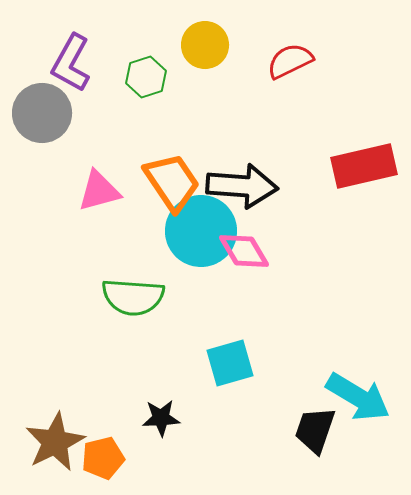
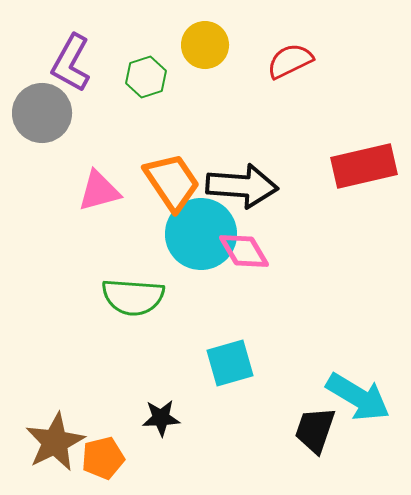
cyan circle: moved 3 px down
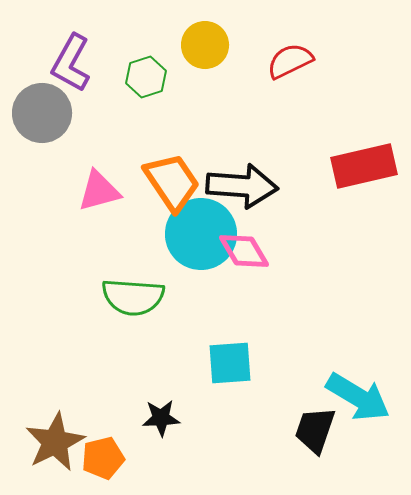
cyan square: rotated 12 degrees clockwise
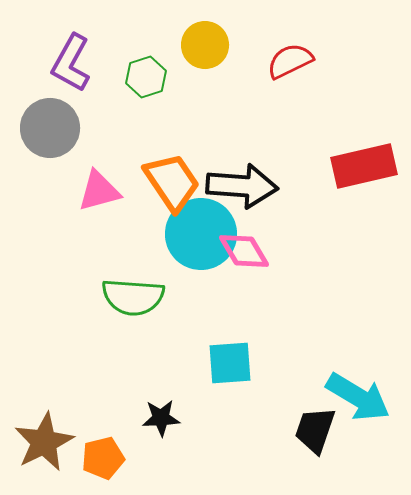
gray circle: moved 8 px right, 15 px down
brown star: moved 11 px left
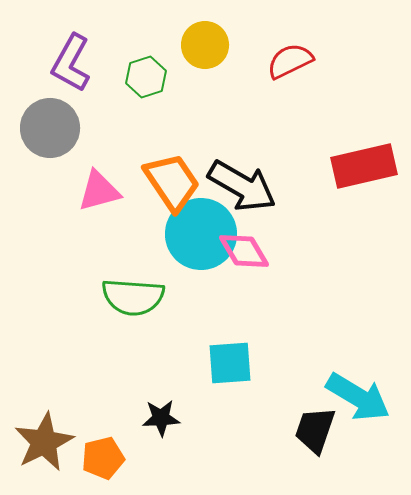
black arrow: rotated 26 degrees clockwise
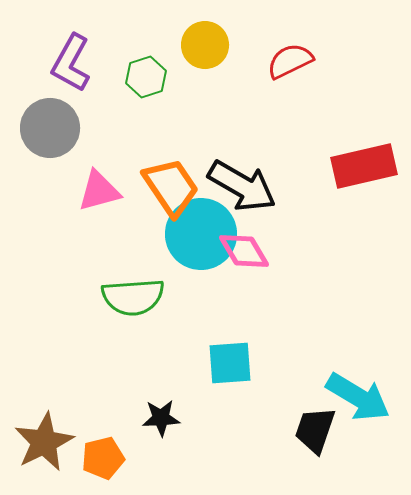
orange trapezoid: moved 1 px left, 5 px down
green semicircle: rotated 8 degrees counterclockwise
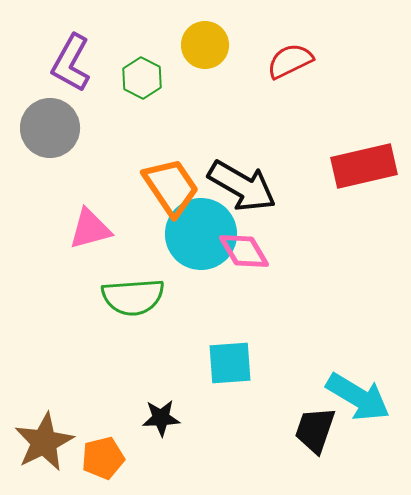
green hexagon: moved 4 px left, 1 px down; rotated 15 degrees counterclockwise
pink triangle: moved 9 px left, 38 px down
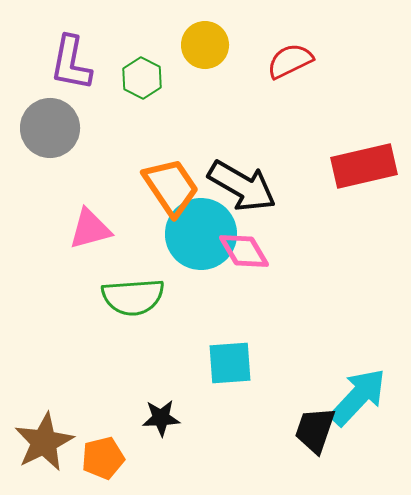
purple L-shape: rotated 18 degrees counterclockwise
cyan arrow: rotated 78 degrees counterclockwise
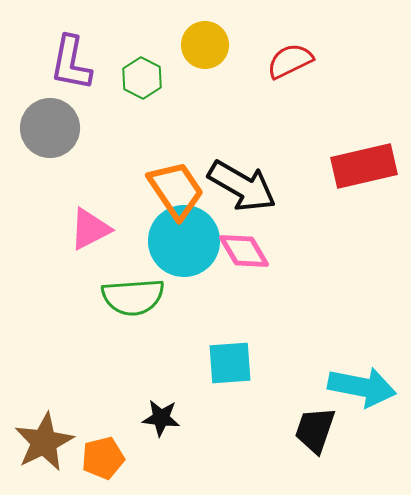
orange trapezoid: moved 5 px right, 3 px down
pink triangle: rotated 12 degrees counterclockwise
cyan circle: moved 17 px left, 7 px down
cyan arrow: moved 4 px right, 10 px up; rotated 58 degrees clockwise
black star: rotated 9 degrees clockwise
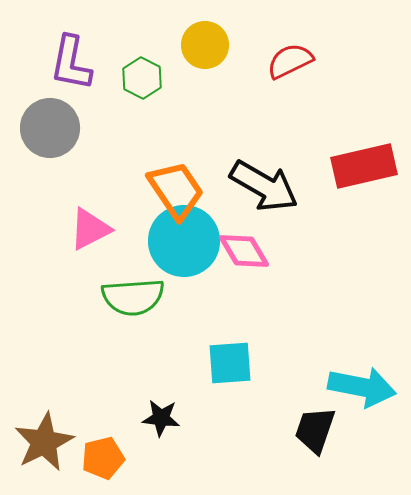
black arrow: moved 22 px right
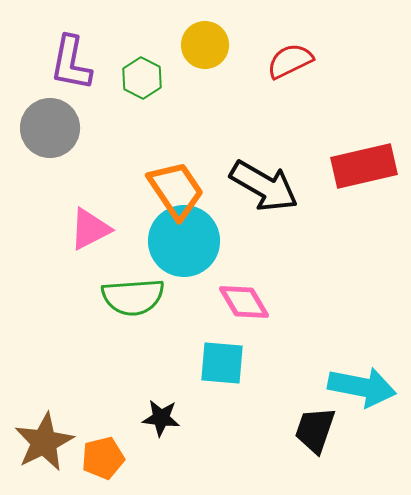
pink diamond: moved 51 px down
cyan square: moved 8 px left; rotated 9 degrees clockwise
